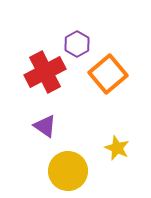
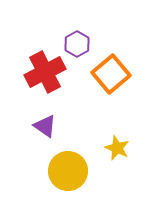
orange square: moved 3 px right
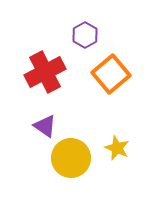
purple hexagon: moved 8 px right, 9 px up
yellow circle: moved 3 px right, 13 px up
